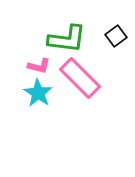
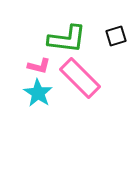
black square: rotated 20 degrees clockwise
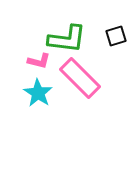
pink L-shape: moved 5 px up
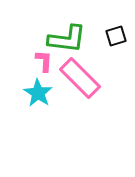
pink L-shape: moved 5 px right; rotated 100 degrees counterclockwise
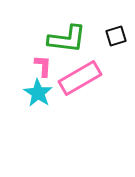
pink L-shape: moved 1 px left, 5 px down
pink rectangle: rotated 75 degrees counterclockwise
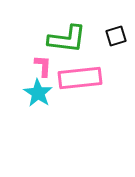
pink rectangle: rotated 24 degrees clockwise
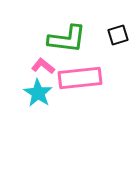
black square: moved 2 px right, 1 px up
pink L-shape: rotated 55 degrees counterclockwise
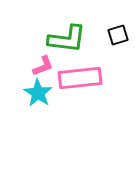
pink L-shape: rotated 120 degrees clockwise
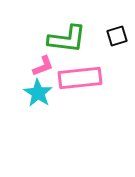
black square: moved 1 px left, 1 px down
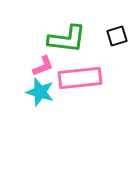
cyan star: moved 2 px right, 1 px up; rotated 16 degrees counterclockwise
